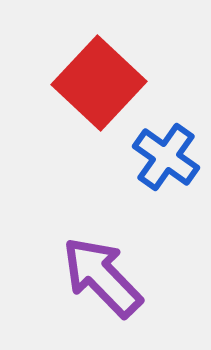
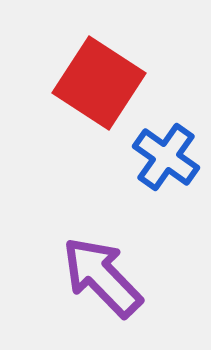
red square: rotated 10 degrees counterclockwise
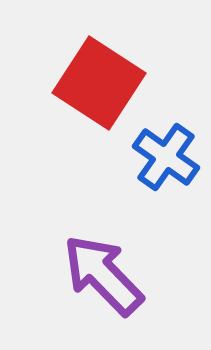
purple arrow: moved 1 px right, 2 px up
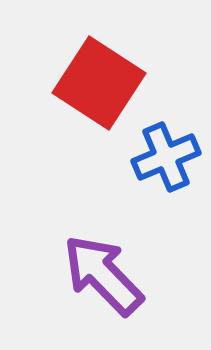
blue cross: rotated 32 degrees clockwise
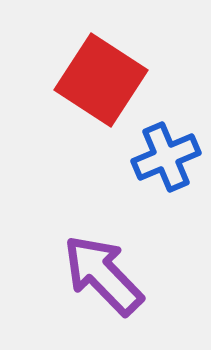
red square: moved 2 px right, 3 px up
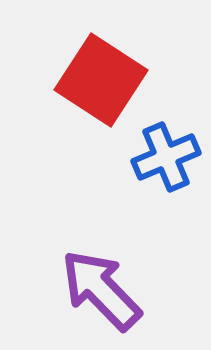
purple arrow: moved 2 px left, 15 px down
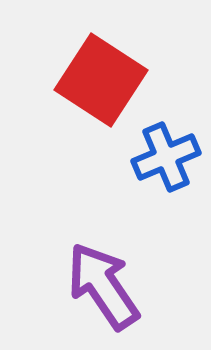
purple arrow: moved 2 px right, 4 px up; rotated 10 degrees clockwise
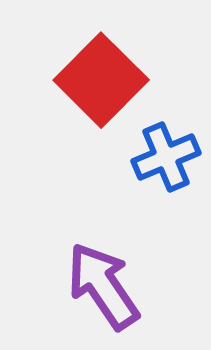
red square: rotated 12 degrees clockwise
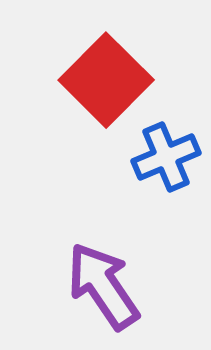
red square: moved 5 px right
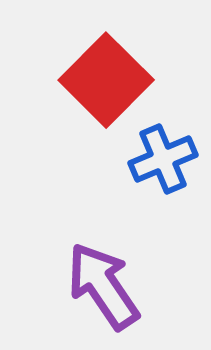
blue cross: moved 3 px left, 2 px down
